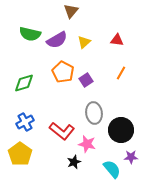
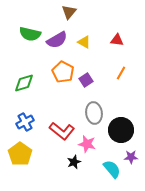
brown triangle: moved 2 px left, 1 px down
yellow triangle: rotated 48 degrees counterclockwise
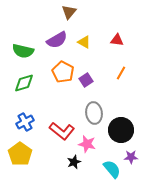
green semicircle: moved 7 px left, 17 px down
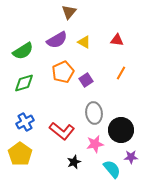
green semicircle: rotated 45 degrees counterclockwise
orange pentagon: rotated 20 degrees clockwise
pink star: moved 8 px right; rotated 24 degrees counterclockwise
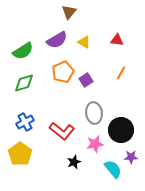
cyan semicircle: moved 1 px right
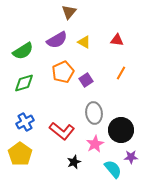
pink star: rotated 18 degrees counterclockwise
